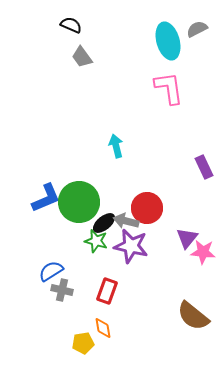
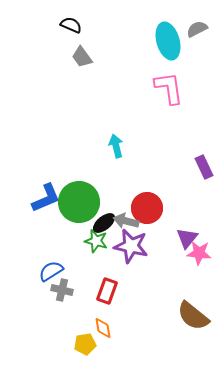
pink star: moved 4 px left, 1 px down
yellow pentagon: moved 2 px right, 1 px down
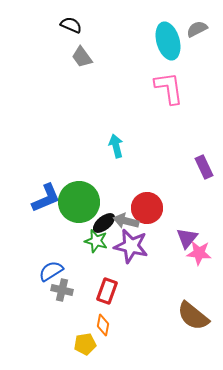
orange diamond: moved 3 px up; rotated 20 degrees clockwise
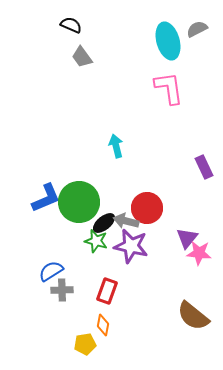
gray cross: rotated 15 degrees counterclockwise
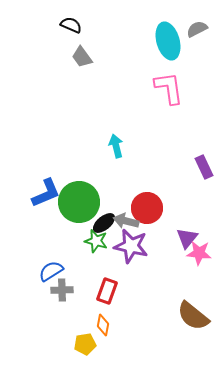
blue L-shape: moved 5 px up
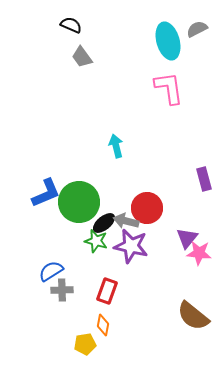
purple rectangle: moved 12 px down; rotated 10 degrees clockwise
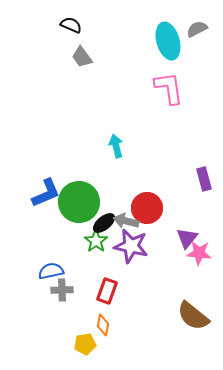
green star: rotated 20 degrees clockwise
blue semicircle: rotated 20 degrees clockwise
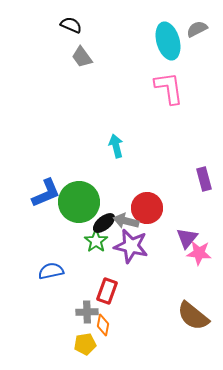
gray cross: moved 25 px right, 22 px down
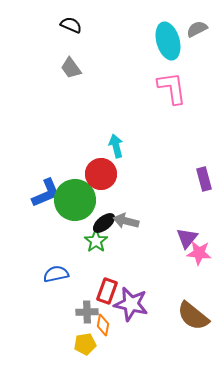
gray trapezoid: moved 11 px left, 11 px down
pink L-shape: moved 3 px right
green circle: moved 4 px left, 2 px up
red circle: moved 46 px left, 34 px up
purple star: moved 58 px down
blue semicircle: moved 5 px right, 3 px down
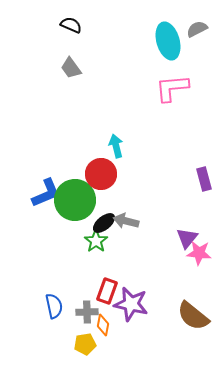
pink L-shape: rotated 87 degrees counterclockwise
blue semicircle: moved 2 px left, 32 px down; rotated 90 degrees clockwise
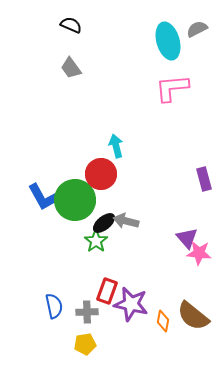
blue L-shape: moved 3 px left, 4 px down; rotated 84 degrees clockwise
purple triangle: rotated 20 degrees counterclockwise
orange diamond: moved 60 px right, 4 px up
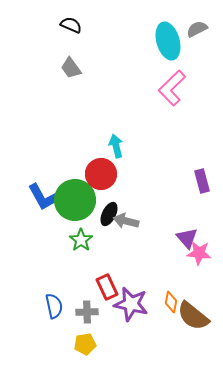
pink L-shape: rotated 39 degrees counterclockwise
purple rectangle: moved 2 px left, 2 px down
black ellipse: moved 5 px right, 9 px up; rotated 25 degrees counterclockwise
green star: moved 15 px left, 1 px up
red rectangle: moved 4 px up; rotated 45 degrees counterclockwise
orange diamond: moved 8 px right, 19 px up
